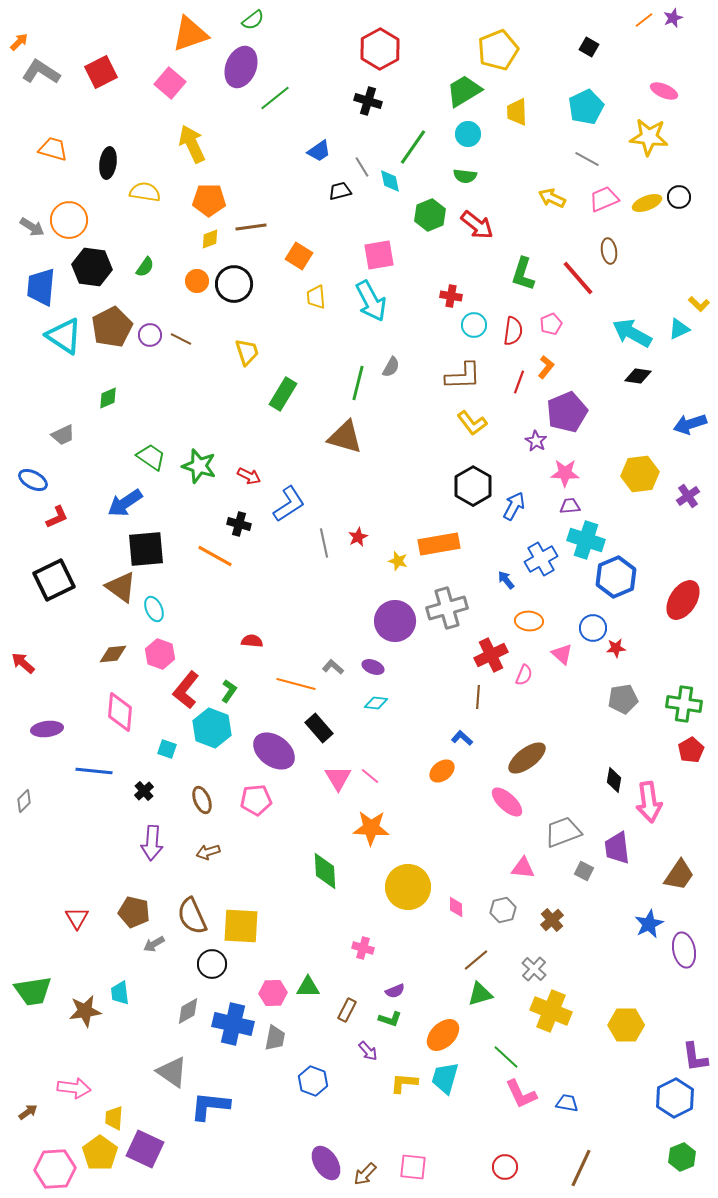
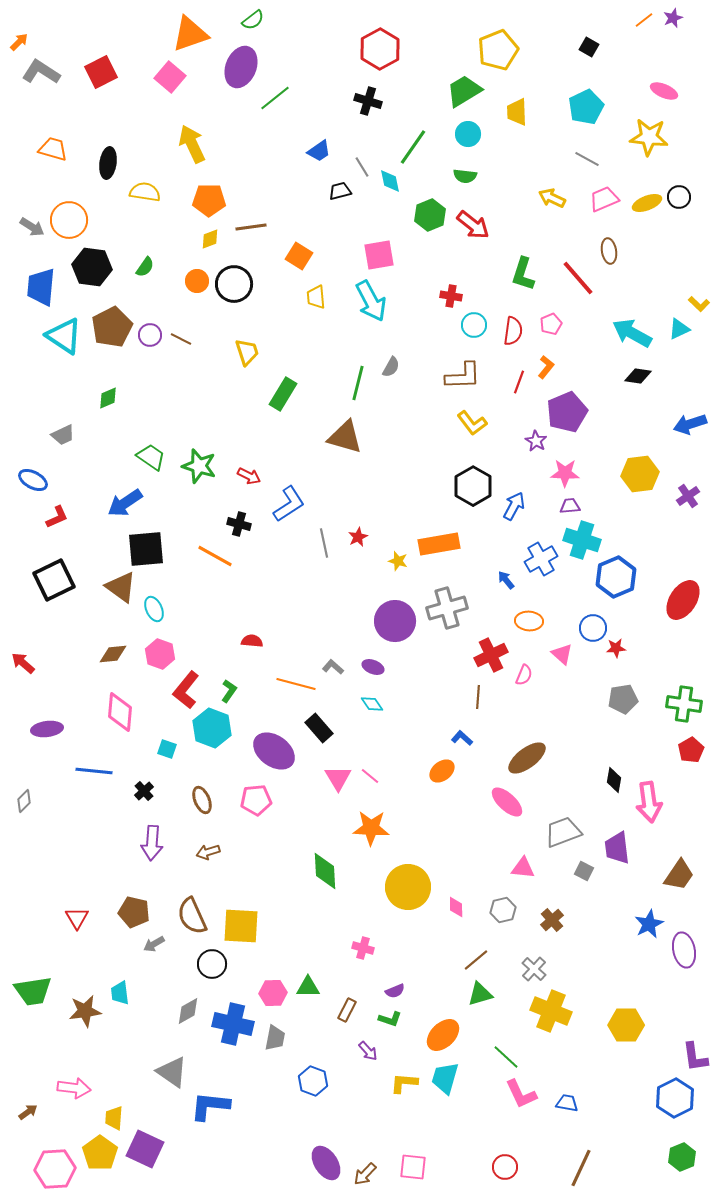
pink square at (170, 83): moved 6 px up
red arrow at (477, 225): moved 4 px left
cyan cross at (586, 540): moved 4 px left
cyan diamond at (376, 703): moved 4 px left, 1 px down; rotated 50 degrees clockwise
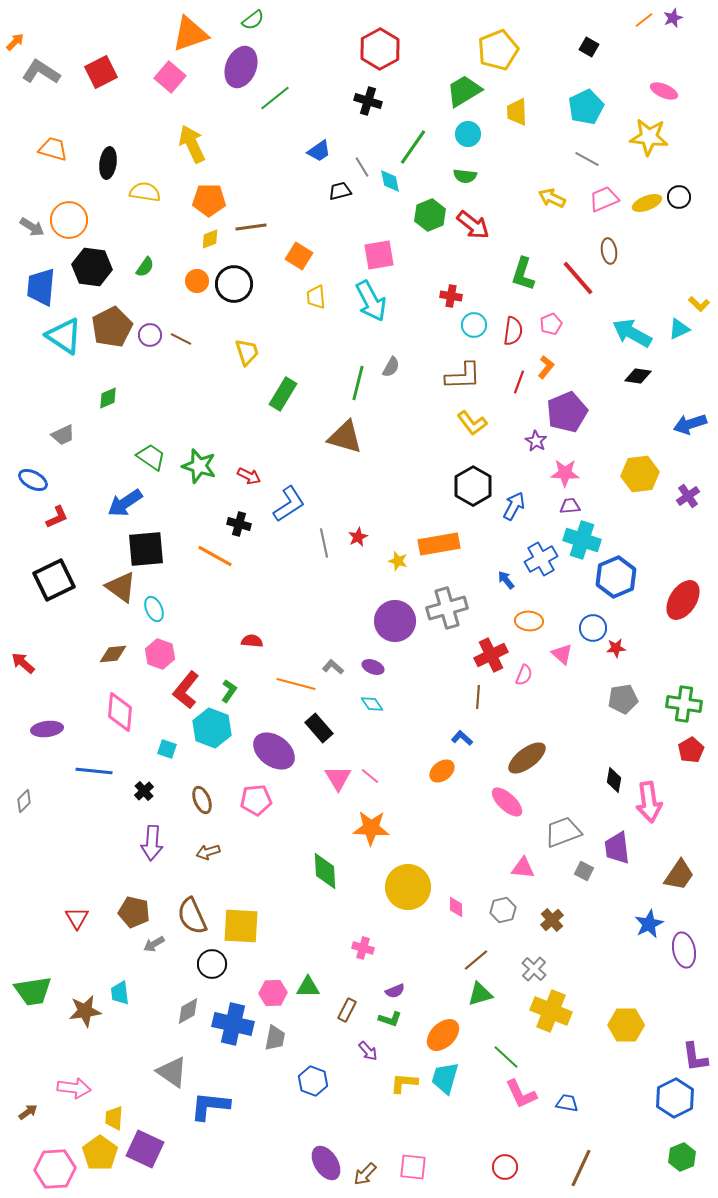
orange arrow at (19, 42): moved 4 px left
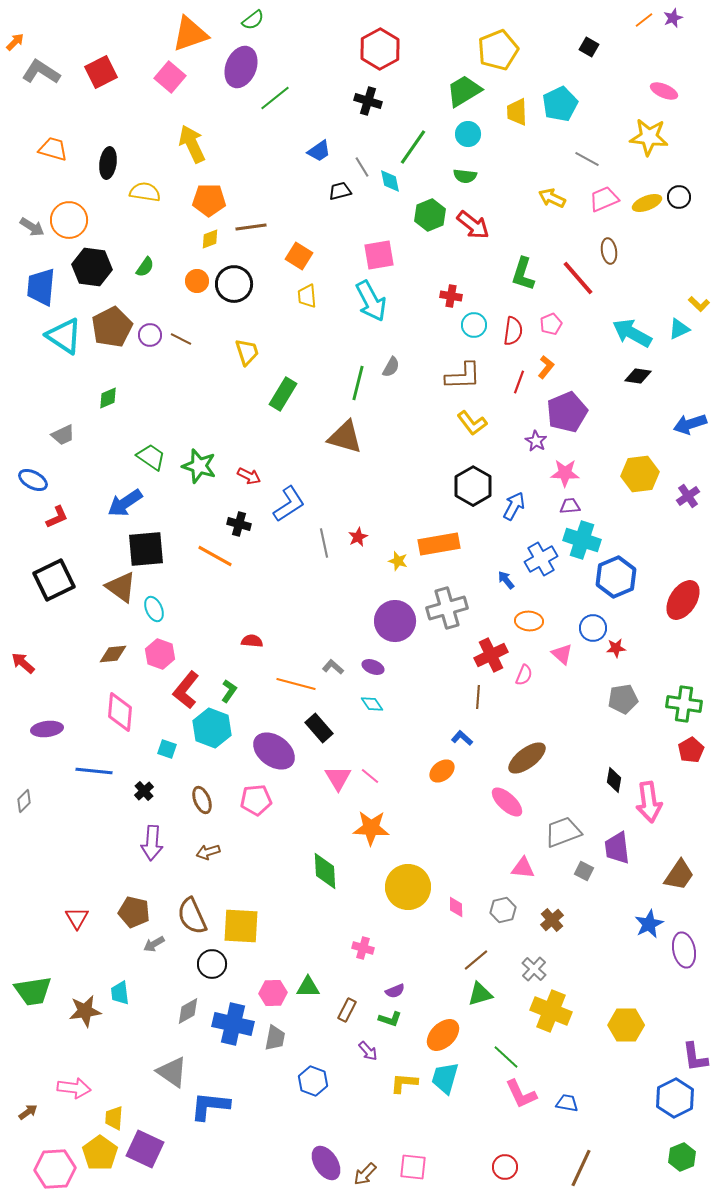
cyan pentagon at (586, 107): moved 26 px left, 3 px up
yellow trapezoid at (316, 297): moved 9 px left, 1 px up
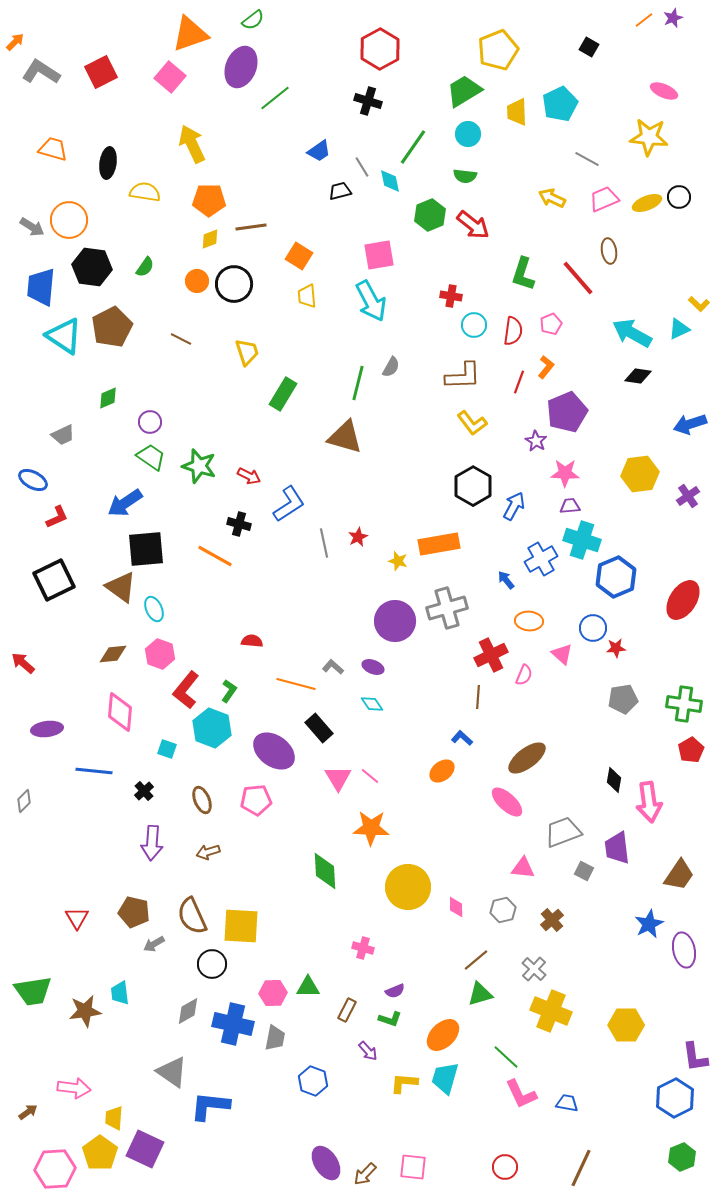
purple circle at (150, 335): moved 87 px down
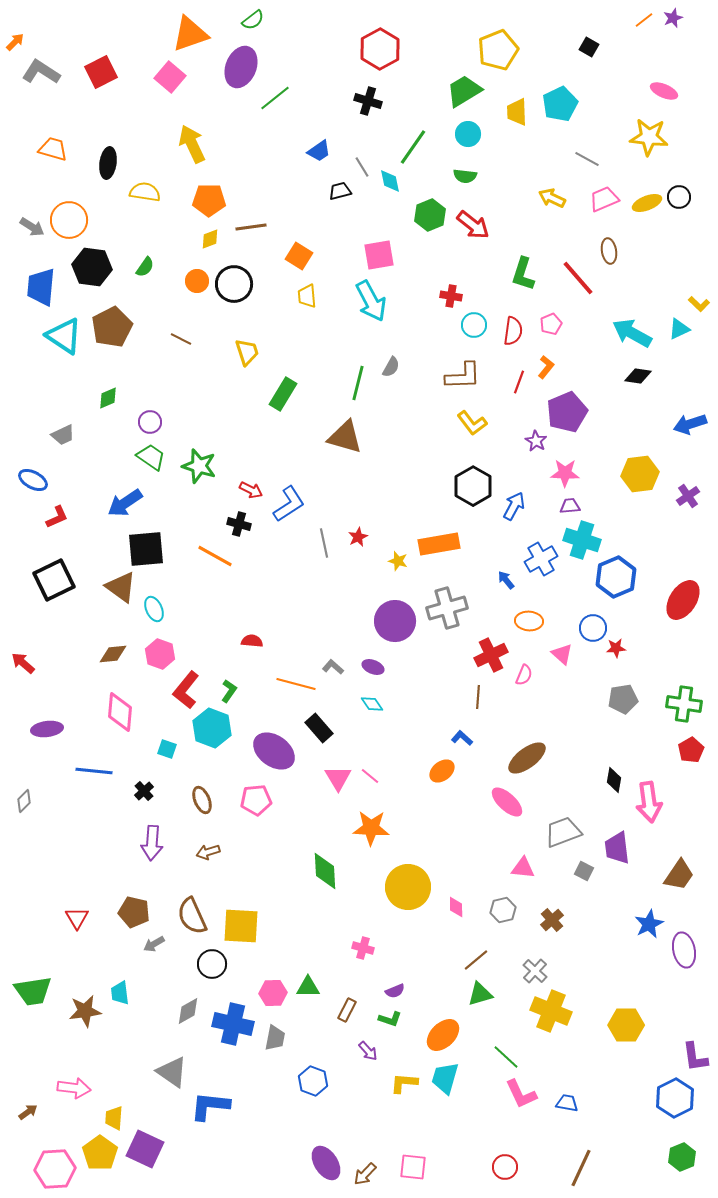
red arrow at (249, 476): moved 2 px right, 14 px down
gray cross at (534, 969): moved 1 px right, 2 px down
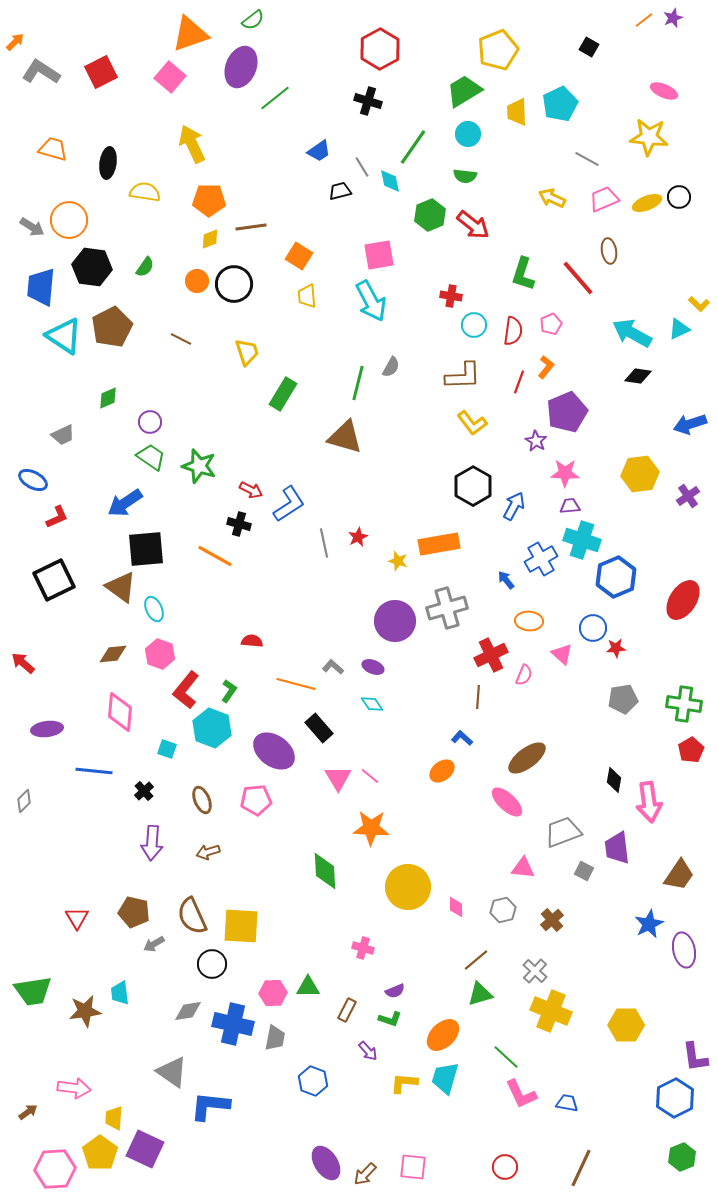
gray diamond at (188, 1011): rotated 20 degrees clockwise
